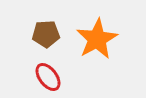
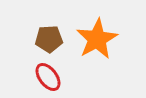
brown pentagon: moved 3 px right, 5 px down
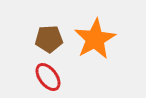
orange star: moved 2 px left
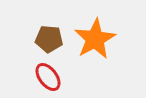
brown pentagon: rotated 8 degrees clockwise
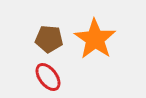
orange star: rotated 9 degrees counterclockwise
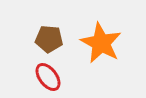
orange star: moved 6 px right, 4 px down; rotated 6 degrees counterclockwise
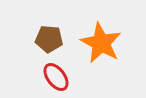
red ellipse: moved 8 px right
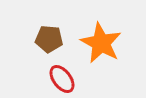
red ellipse: moved 6 px right, 2 px down
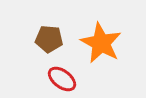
red ellipse: rotated 16 degrees counterclockwise
